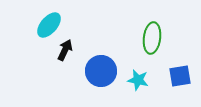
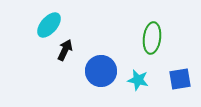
blue square: moved 3 px down
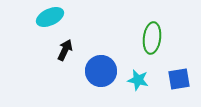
cyan ellipse: moved 1 px right, 8 px up; rotated 24 degrees clockwise
blue square: moved 1 px left
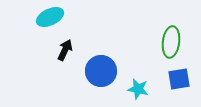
green ellipse: moved 19 px right, 4 px down
cyan star: moved 9 px down
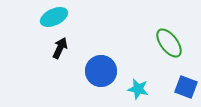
cyan ellipse: moved 4 px right
green ellipse: moved 2 px left, 1 px down; rotated 44 degrees counterclockwise
black arrow: moved 5 px left, 2 px up
blue square: moved 7 px right, 8 px down; rotated 30 degrees clockwise
